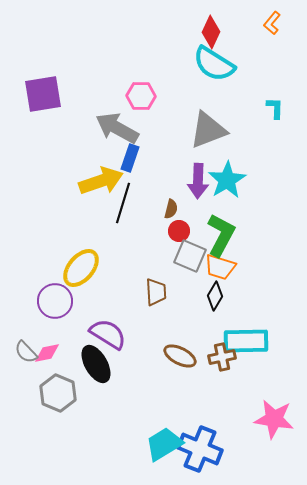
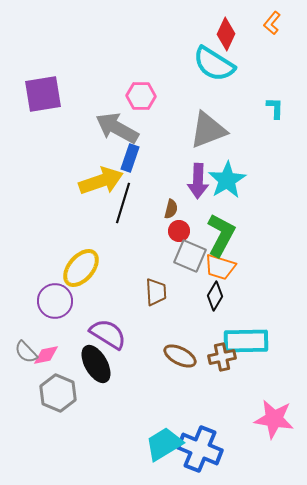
red diamond: moved 15 px right, 2 px down
pink diamond: moved 1 px left, 2 px down
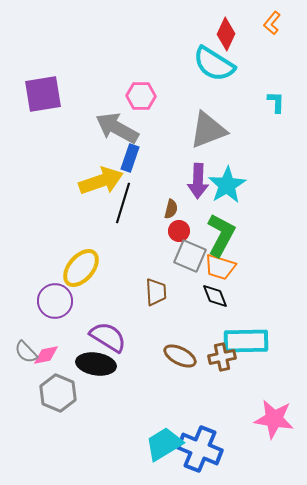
cyan L-shape: moved 1 px right, 6 px up
cyan star: moved 5 px down
black diamond: rotated 52 degrees counterclockwise
purple semicircle: moved 3 px down
black ellipse: rotated 51 degrees counterclockwise
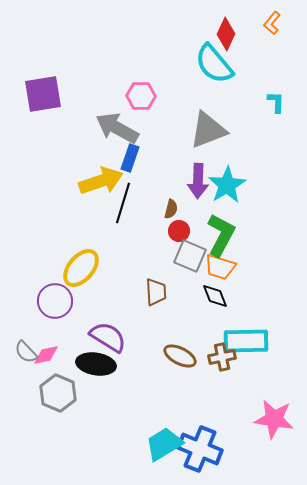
cyan semicircle: rotated 18 degrees clockwise
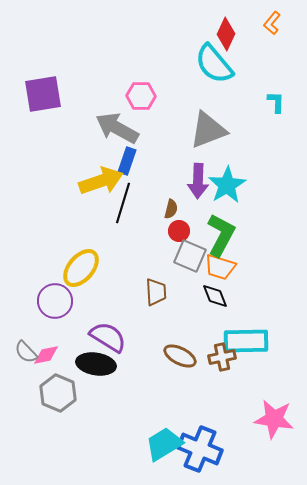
blue rectangle: moved 3 px left, 3 px down
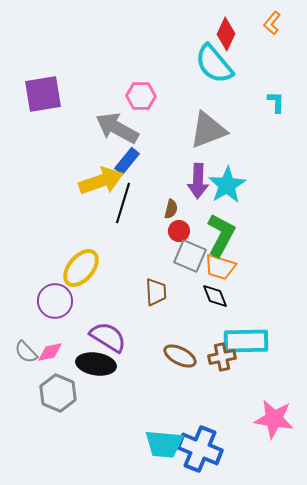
blue rectangle: rotated 20 degrees clockwise
pink diamond: moved 4 px right, 3 px up
cyan trapezoid: rotated 144 degrees counterclockwise
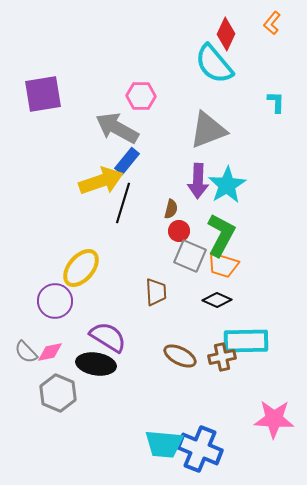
orange trapezoid: moved 3 px right, 2 px up
black diamond: moved 2 px right, 4 px down; rotated 44 degrees counterclockwise
pink star: rotated 6 degrees counterclockwise
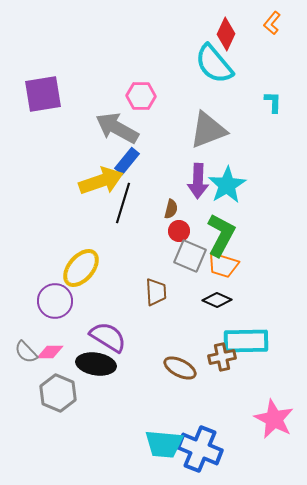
cyan L-shape: moved 3 px left
pink diamond: rotated 12 degrees clockwise
brown ellipse: moved 12 px down
pink star: rotated 24 degrees clockwise
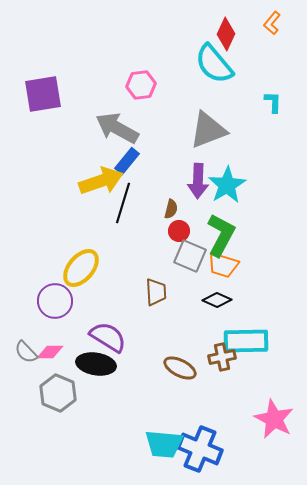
pink hexagon: moved 11 px up; rotated 8 degrees counterclockwise
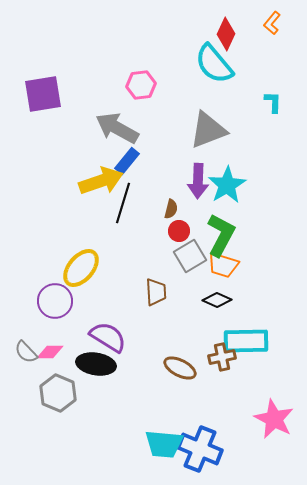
gray square: rotated 36 degrees clockwise
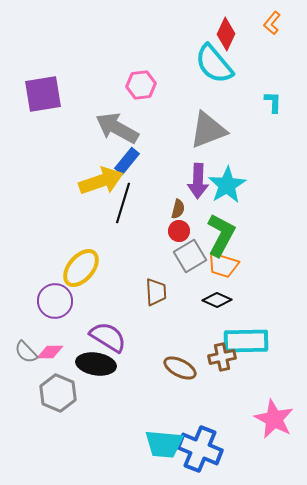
brown semicircle: moved 7 px right
